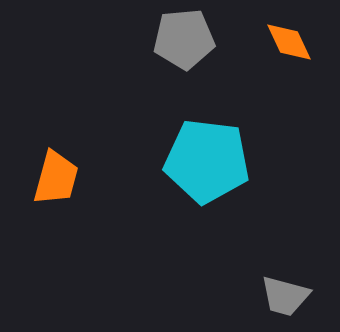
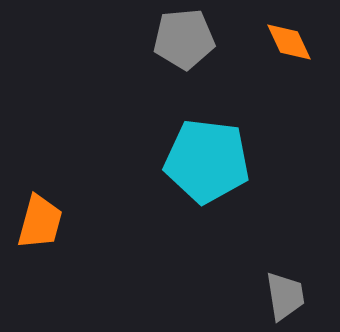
orange trapezoid: moved 16 px left, 44 px down
gray trapezoid: rotated 114 degrees counterclockwise
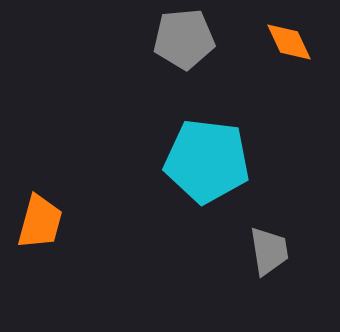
gray trapezoid: moved 16 px left, 45 px up
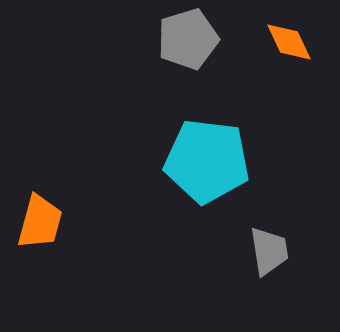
gray pentagon: moved 4 px right; rotated 12 degrees counterclockwise
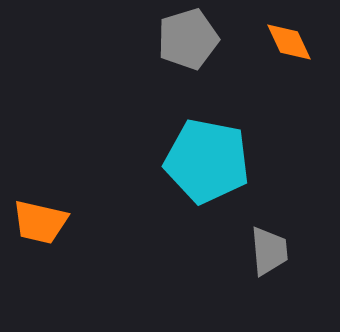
cyan pentagon: rotated 4 degrees clockwise
orange trapezoid: rotated 88 degrees clockwise
gray trapezoid: rotated 4 degrees clockwise
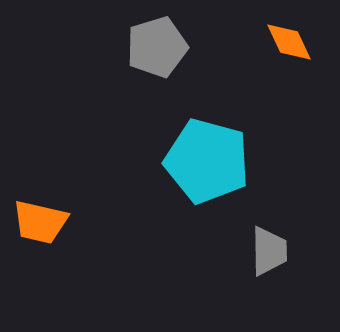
gray pentagon: moved 31 px left, 8 px down
cyan pentagon: rotated 4 degrees clockwise
gray trapezoid: rotated 4 degrees clockwise
